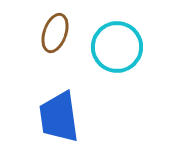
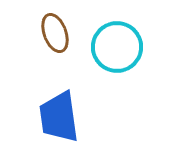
brown ellipse: rotated 39 degrees counterclockwise
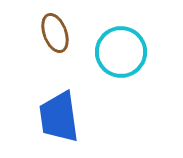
cyan circle: moved 4 px right, 5 px down
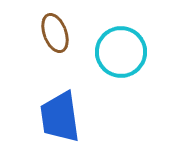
blue trapezoid: moved 1 px right
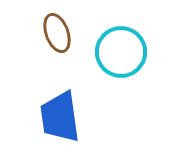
brown ellipse: moved 2 px right
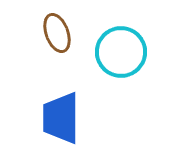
blue trapezoid: moved 1 px right, 1 px down; rotated 8 degrees clockwise
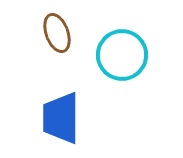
cyan circle: moved 1 px right, 3 px down
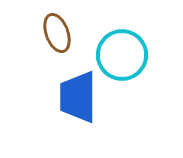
blue trapezoid: moved 17 px right, 21 px up
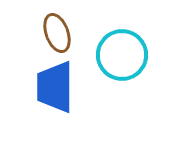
blue trapezoid: moved 23 px left, 10 px up
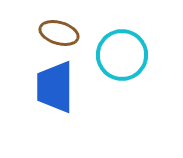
brown ellipse: moved 2 px right; rotated 54 degrees counterclockwise
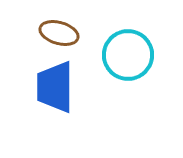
cyan circle: moved 6 px right
